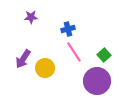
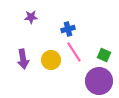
green square: rotated 24 degrees counterclockwise
purple arrow: rotated 42 degrees counterclockwise
yellow circle: moved 6 px right, 8 px up
purple circle: moved 2 px right
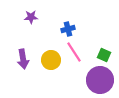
purple circle: moved 1 px right, 1 px up
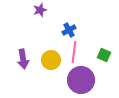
purple star: moved 9 px right, 7 px up; rotated 16 degrees counterclockwise
blue cross: moved 1 px right, 1 px down; rotated 16 degrees counterclockwise
pink line: rotated 40 degrees clockwise
purple circle: moved 19 px left
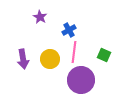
purple star: moved 7 px down; rotated 24 degrees counterclockwise
yellow circle: moved 1 px left, 1 px up
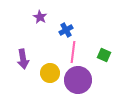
blue cross: moved 3 px left
pink line: moved 1 px left
yellow circle: moved 14 px down
purple circle: moved 3 px left
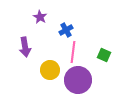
purple arrow: moved 2 px right, 12 px up
yellow circle: moved 3 px up
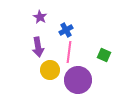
purple arrow: moved 13 px right
pink line: moved 4 px left
